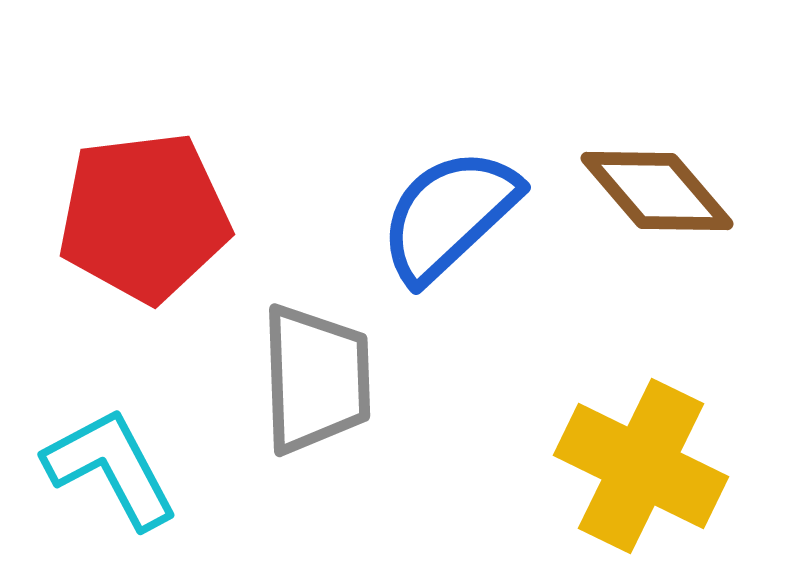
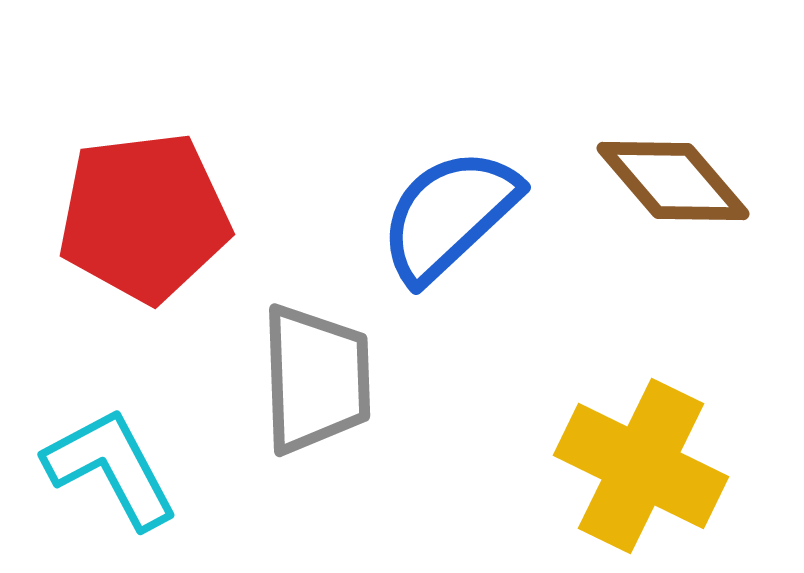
brown diamond: moved 16 px right, 10 px up
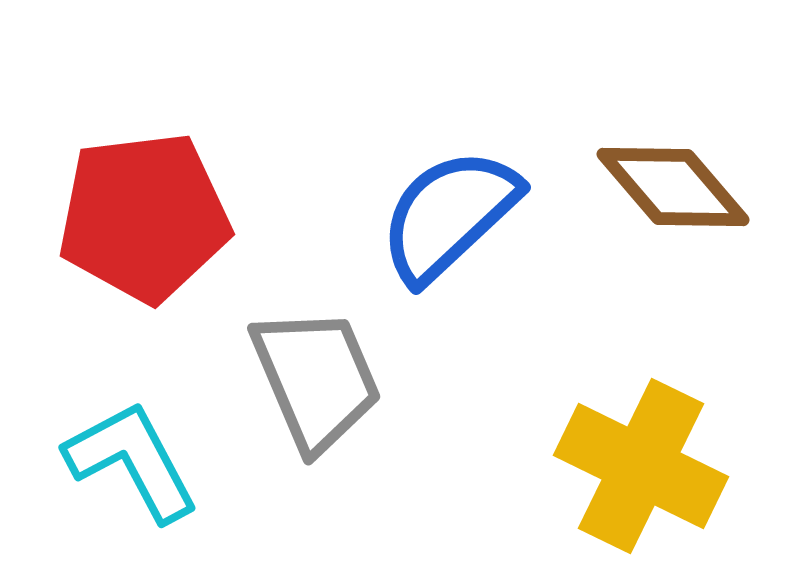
brown diamond: moved 6 px down
gray trapezoid: rotated 21 degrees counterclockwise
cyan L-shape: moved 21 px right, 7 px up
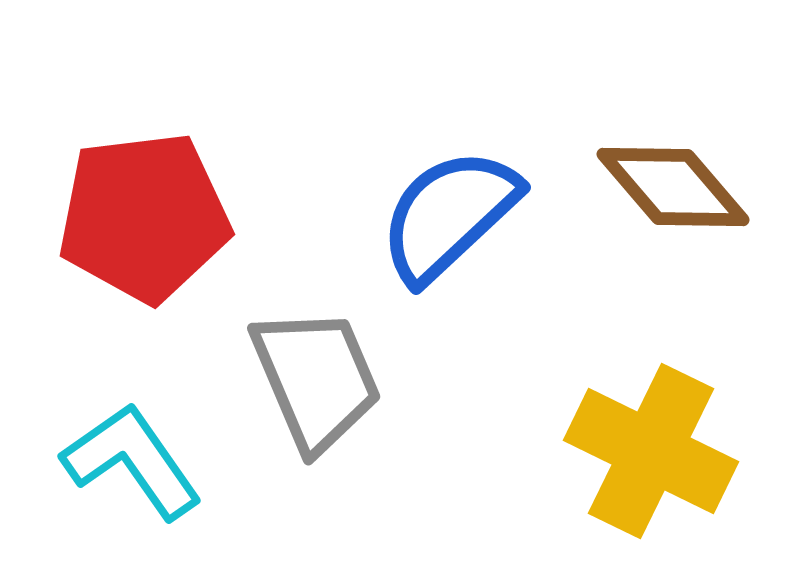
cyan L-shape: rotated 7 degrees counterclockwise
yellow cross: moved 10 px right, 15 px up
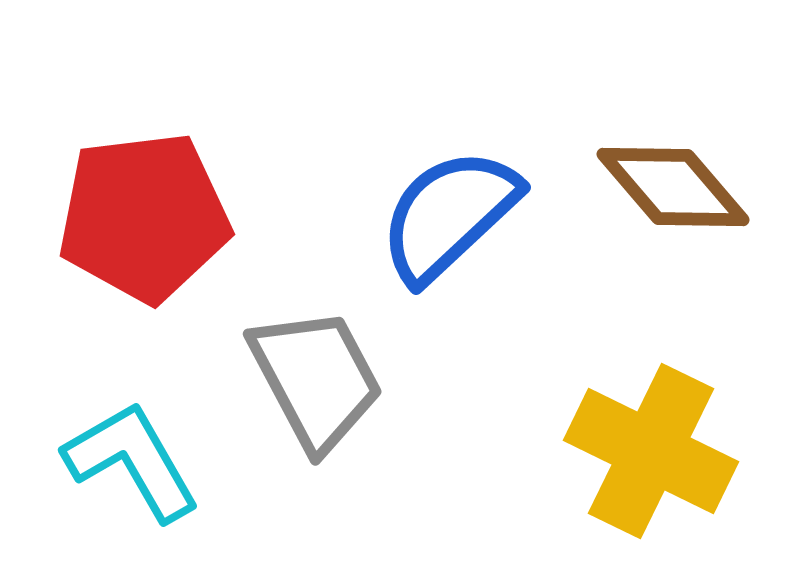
gray trapezoid: rotated 5 degrees counterclockwise
cyan L-shape: rotated 5 degrees clockwise
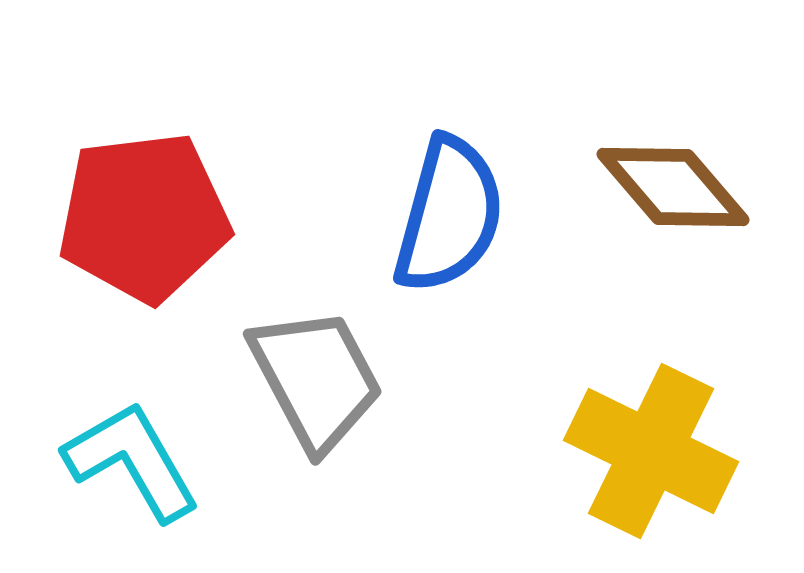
blue semicircle: rotated 148 degrees clockwise
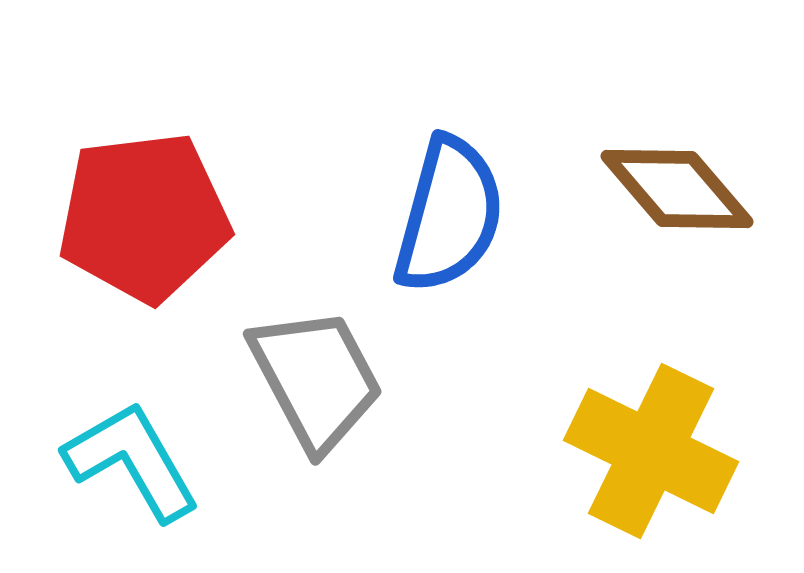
brown diamond: moved 4 px right, 2 px down
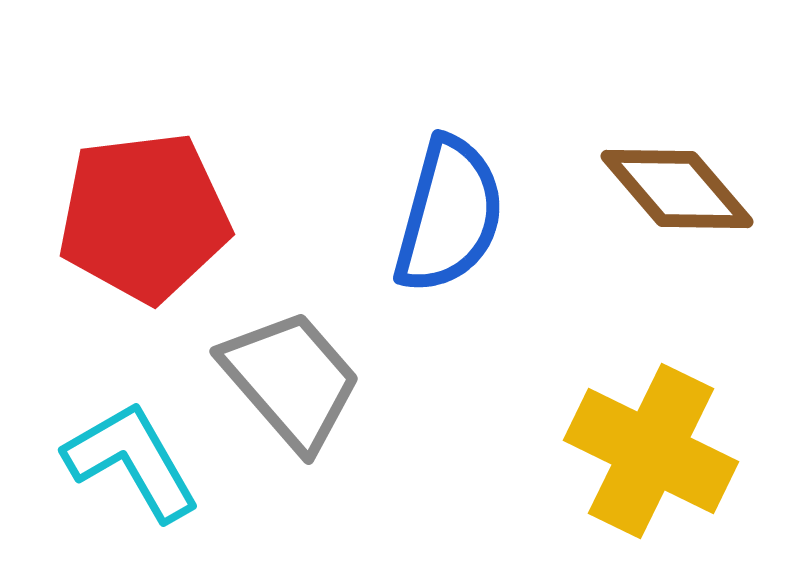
gray trapezoid: moved 25 px left, 1 px down; rotated 13 degrees counterclockwise
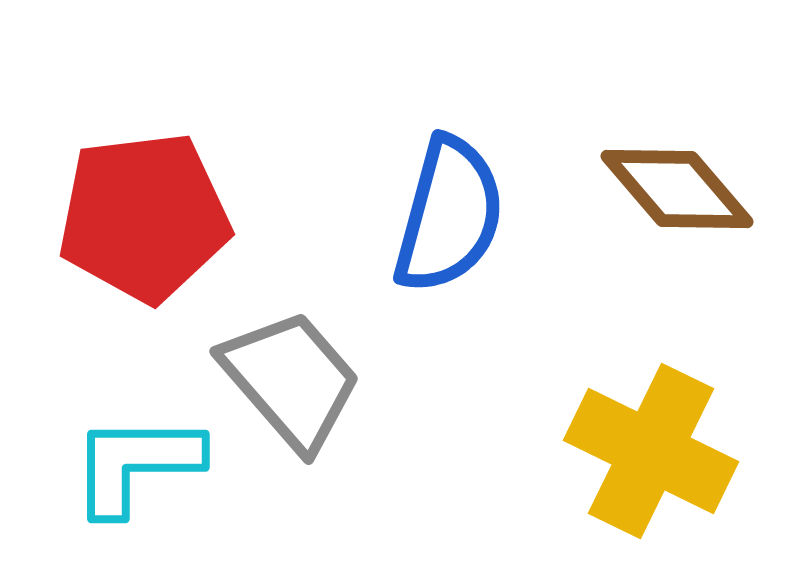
cyan L-shape: moved 4 px right, 3 px down; rotated 60 degrees counterclockwise
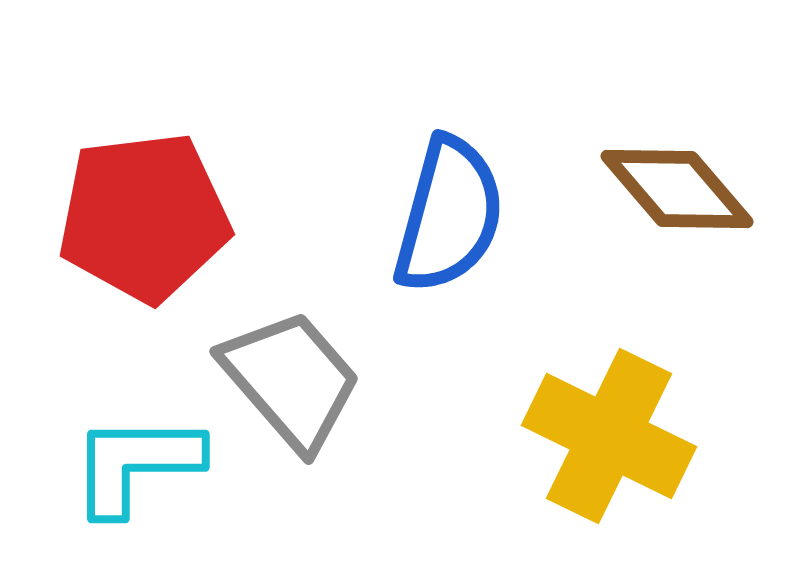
yellow cross: moved 42 px left, 15 px up
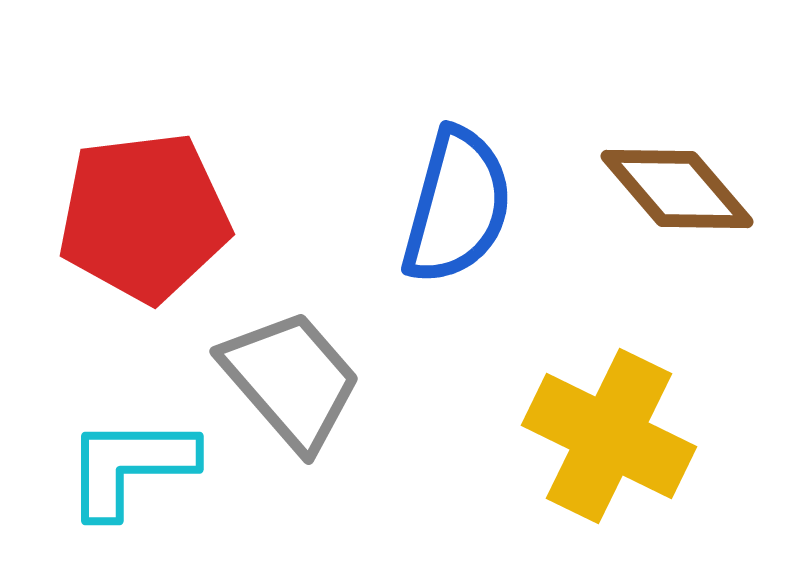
blue semicircle: moved 8 px right, 9 px up
cyan L-shape: moved 6 px left, 2 px down
